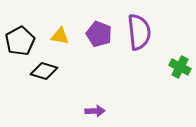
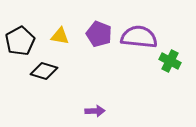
purple semicircle: moved 5 px down; rotated 78 degrees counterclockwise
green cross: moved 10 px left, 6 px up
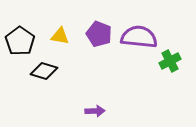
black pentagon: rotated 8 degrees counterclockwise
green cross: rotated 35 degrees clockwise
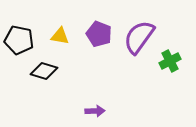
purple semicircle: rotated 60 degrees counterclockwise
black pentagon: moved 1 px left, 1 px up; rotated 24 degrees counterclockwise
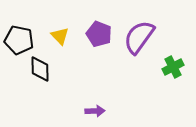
yellow triangle: rotated 36 degrees clockwise
green cross: moved 3 px right, 6 px down
black diamond: moved 4 px left, 2 px up; rotated 72 degrees clockwise
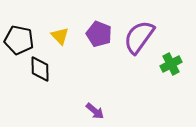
green cross: moved 2 px left, 3 px up
purple arrow: rotated 42 degrees clockwise
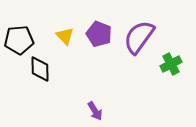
yellow triangle: moved 5 px right
black pentagon: rotated 16 degrees counterclockwise
purple arrow: rotated 18 degrees clockwise
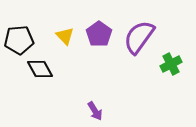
purple pentagon: rotated 15 degrees clockwise
black diamond: rotated 28 degrees counterclockwise
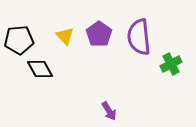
purple semicircle: rotated 42 degrees counterclockwise
purple arrow: moved 14 px right
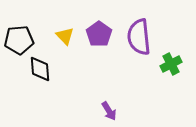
black diamond: rotated 24 degrees clockwise
